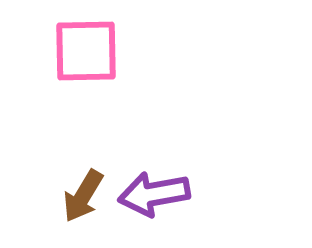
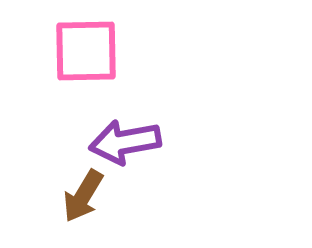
purple arrow: moved 29 px left, 52 px up
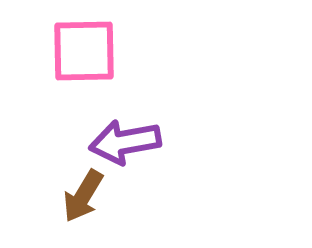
pink square: moved 2 px left
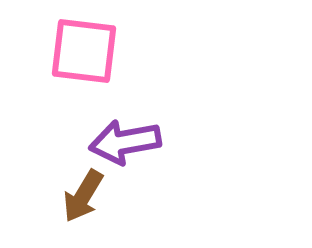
pink square: rotated 8 degrees clockwise
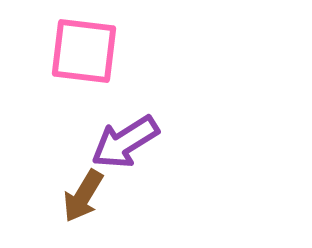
purple arrow: rotated 22 degrees counterclockwise
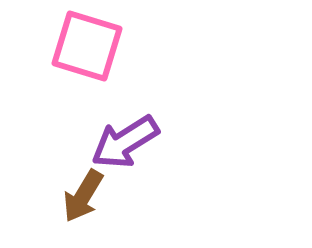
pink square: moved 3 px right, 5 px up; rotated 10 degrees clockwise
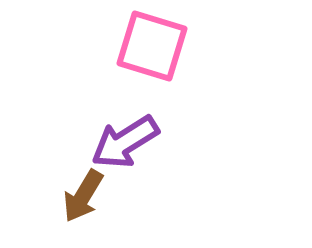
pink square: moved 65 px right
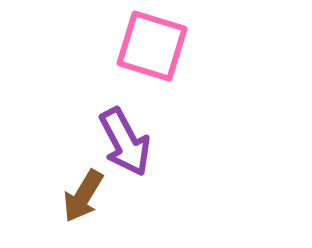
purple arrow: rotated 86 degrees counterclockwise
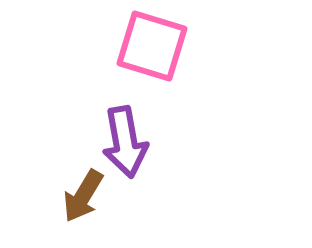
purple arrow: rotated 18 degrees clockwise
